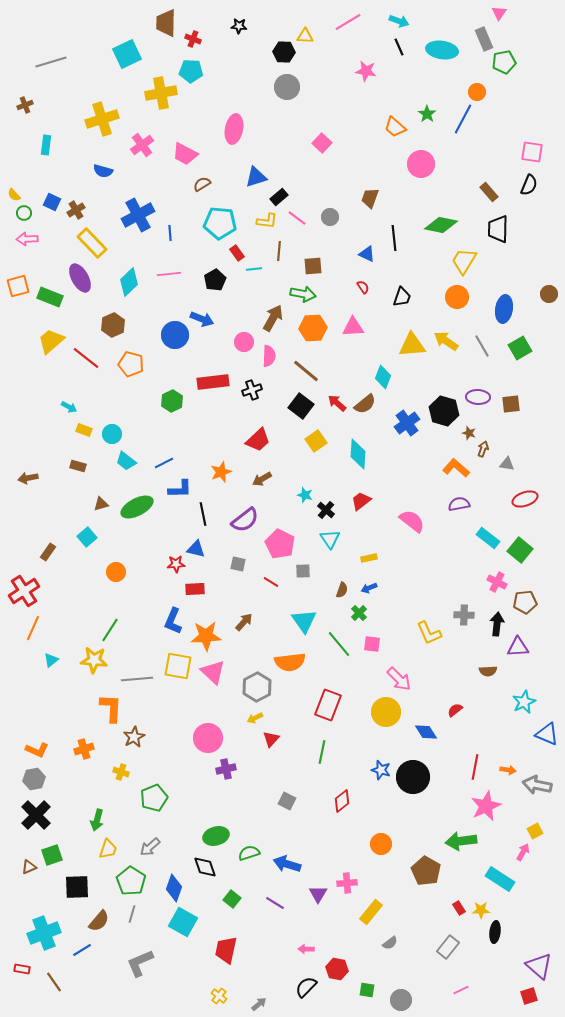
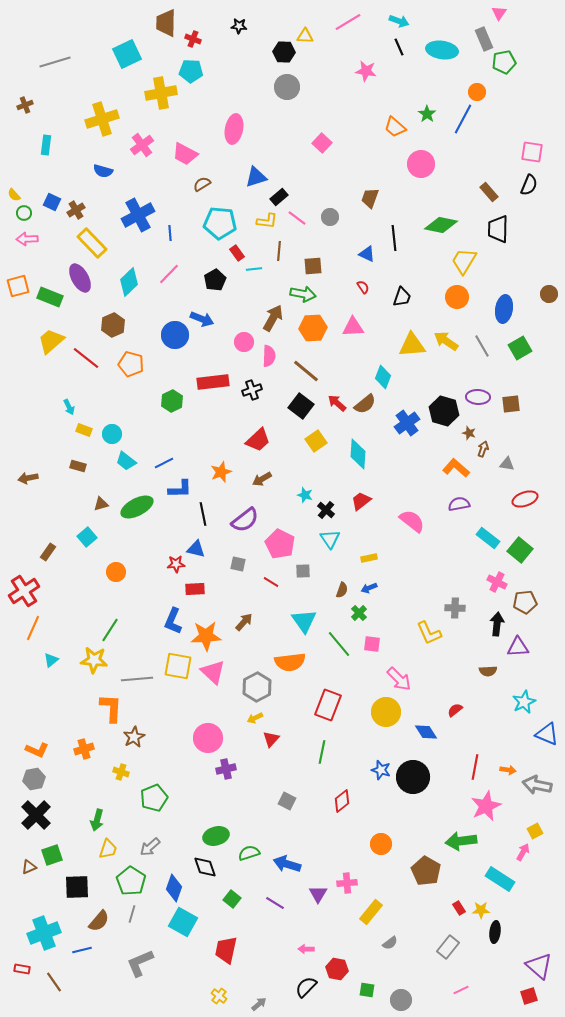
gray line at (51, 62): moved 4 px right
pink line at (169, 274): rotated 40 degrees counterclockwise
cyan arrow at (69, 407): rotated 35 degrees clockwise
gray cross at (464, 615): moved 9 px left, 7 px up
blue line at (82, 950): rotated 18 degrees clockwise
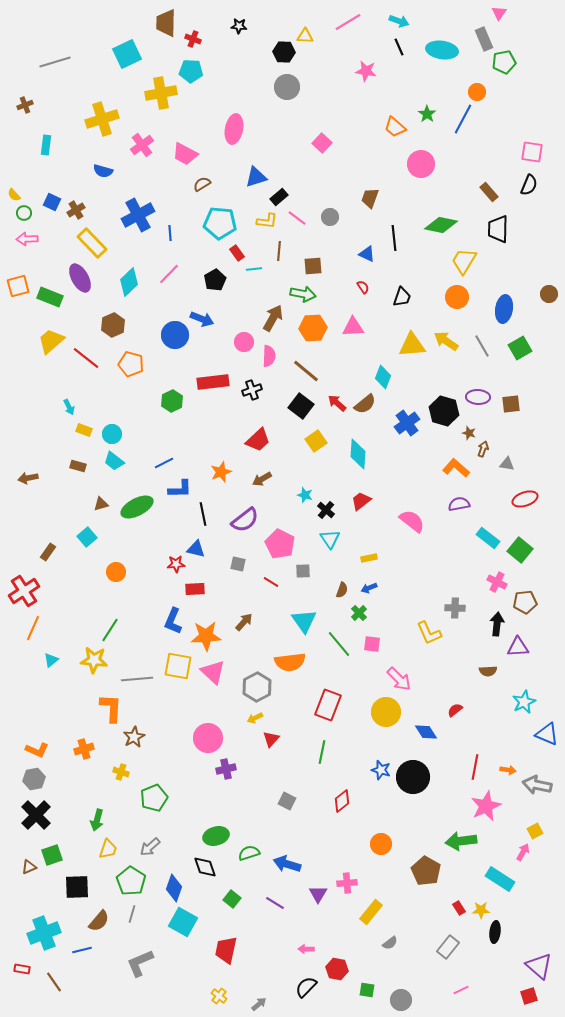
cyan trapezoid at (126, 461): moved 12 px left
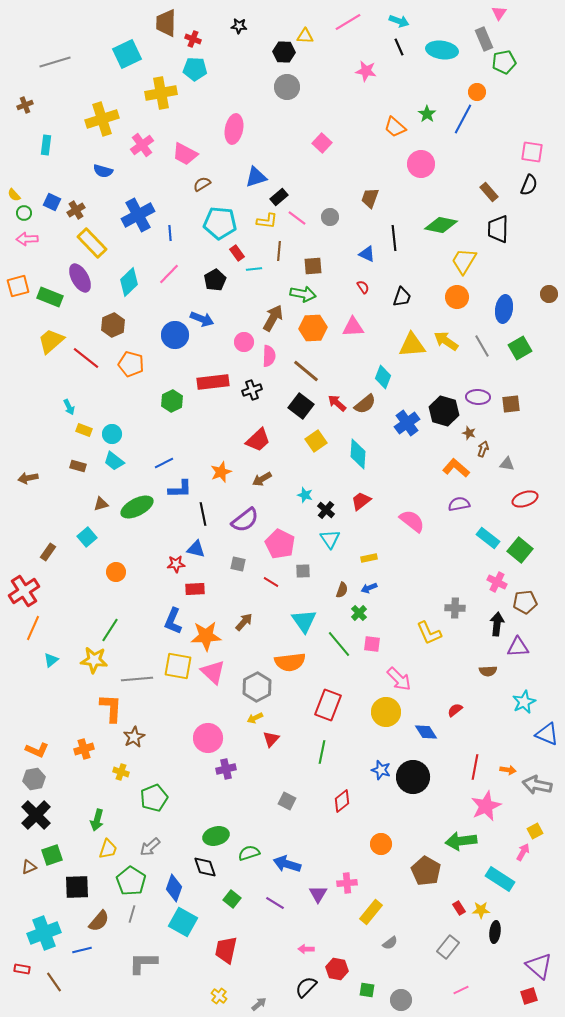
cyan pentagon at (191, 71): moved 4 px right, 2 px up
gray L-shape at (140, 963): moved 3 px right; rotated 24 degrees clockwise
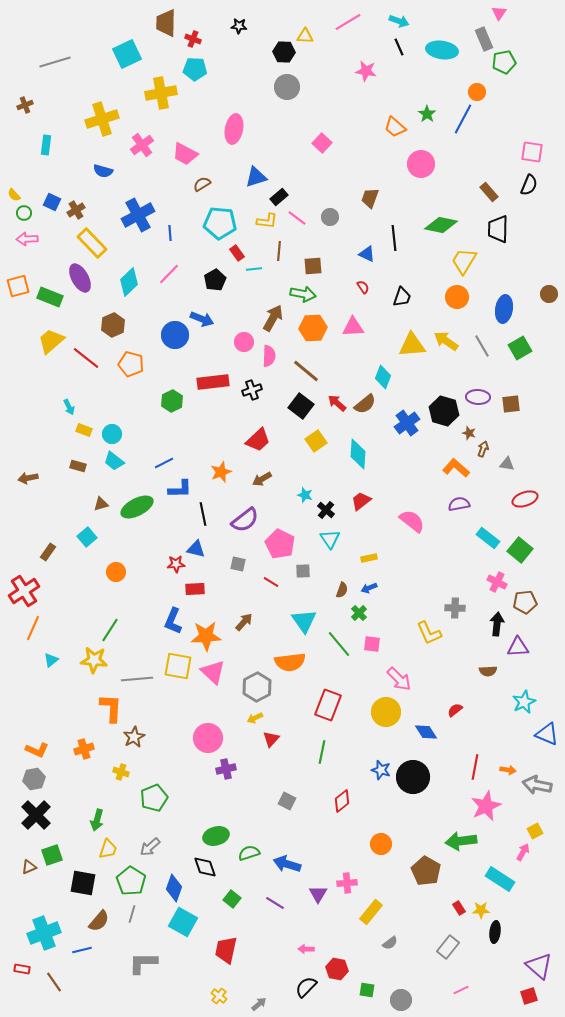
black square at (77, 887): moved 6 px right, 4 px up; rotated 12 degrees clockwise
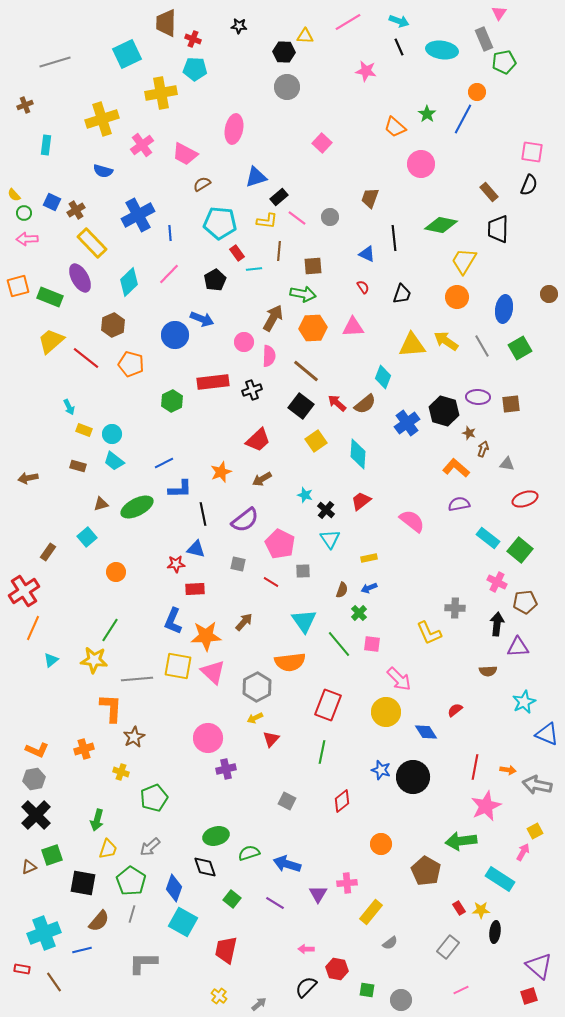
black trapezoid at (402, 297): moved 3 px up
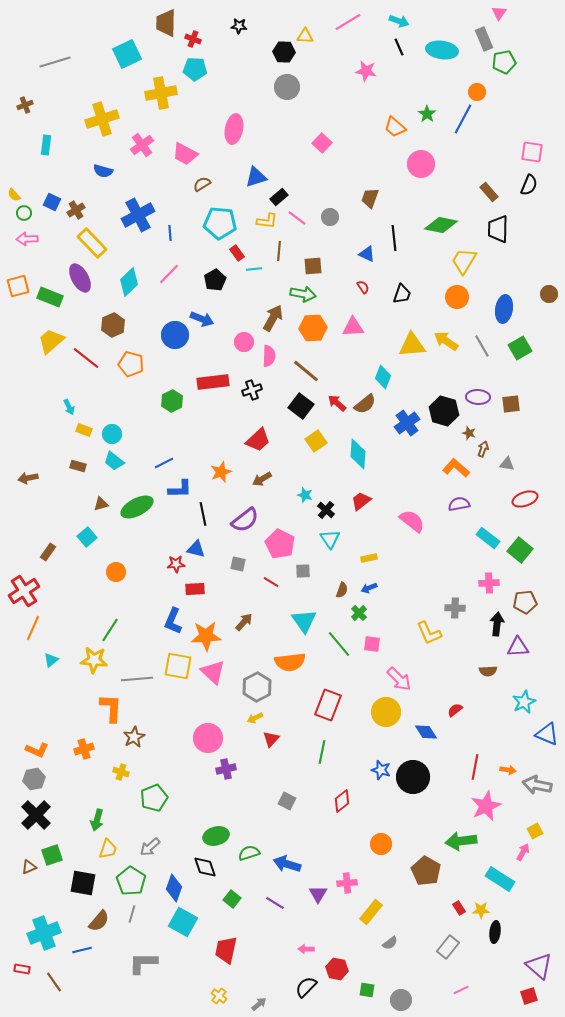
pink cross at (497, 582): moved 8 px left, 1 px down; rotated 30 degrees counterclockwise
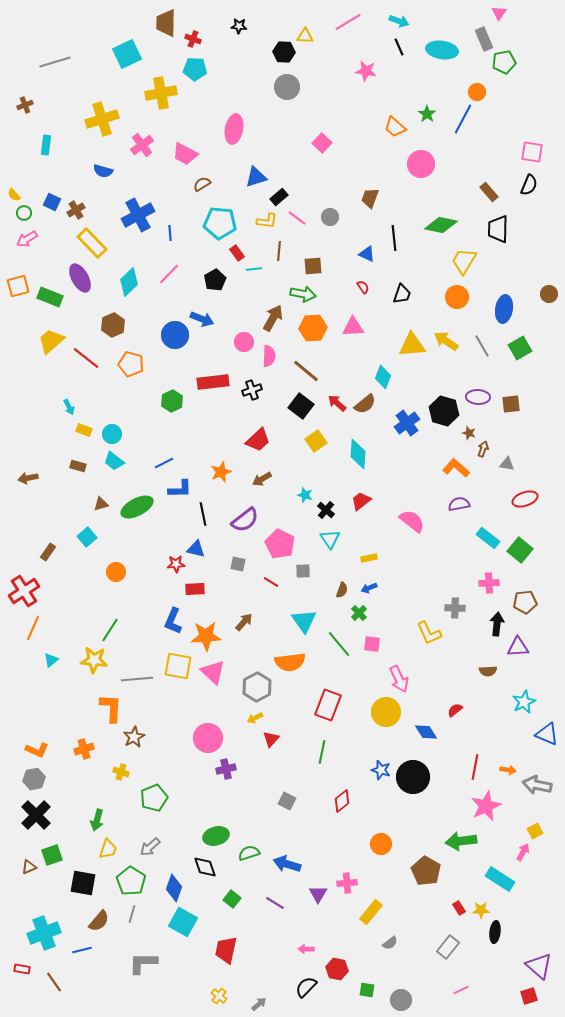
pink arrow at (27, 239): rotated 30 degrees counterclockwise
pink arrow at (399, 679): rotated 20 degrees clockwise
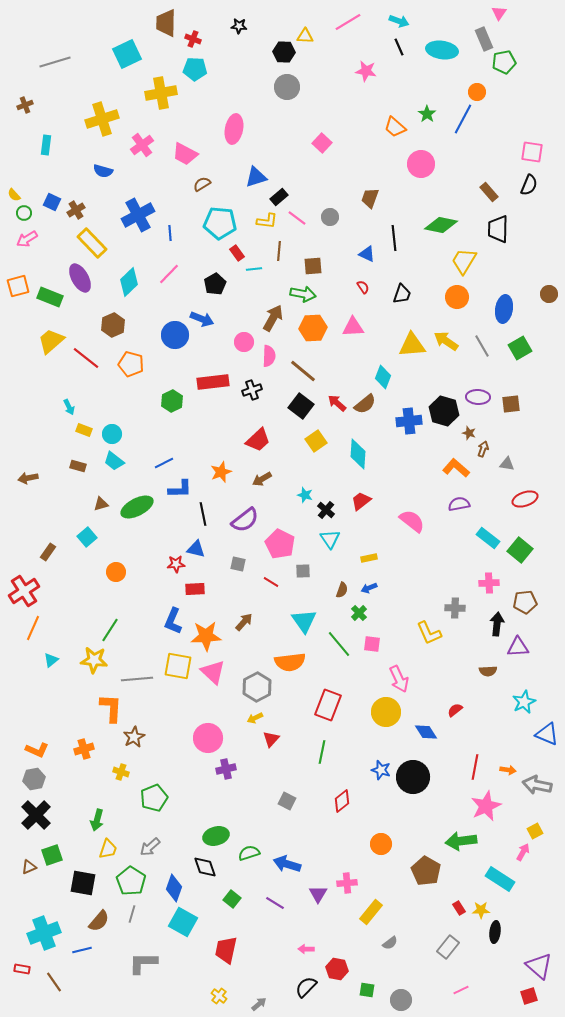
black pentagon at (215, 280): moved 4 px down
brown line at (306, 371): moved 3 px left
blue cross at (407, 423): moved 2 px right, 2 px up; rotated 30 degrees clockwise
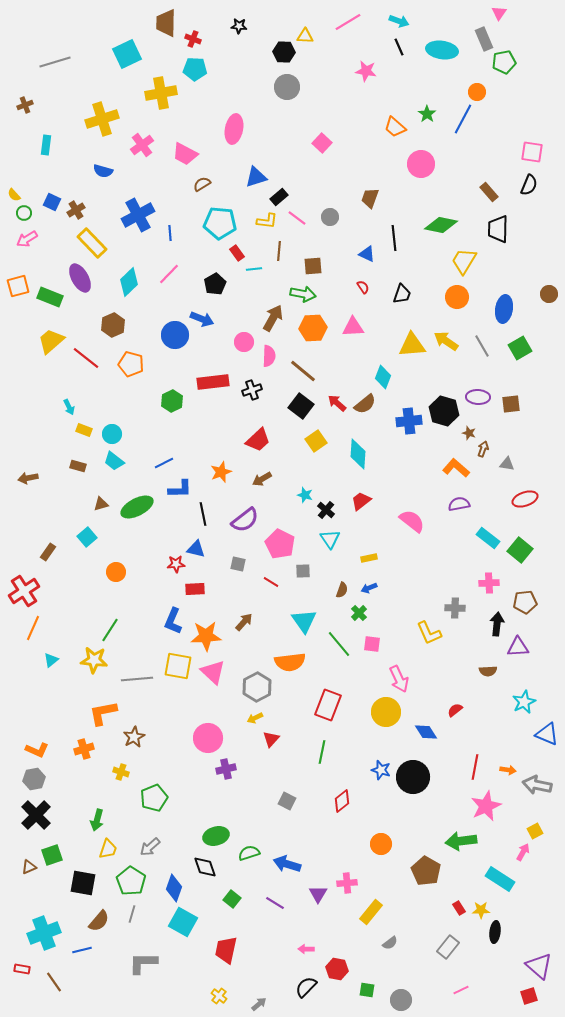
orange L-shape at (111, 708): moved 8 px left, 5 px down; rotated 104 degrees counterclockwise
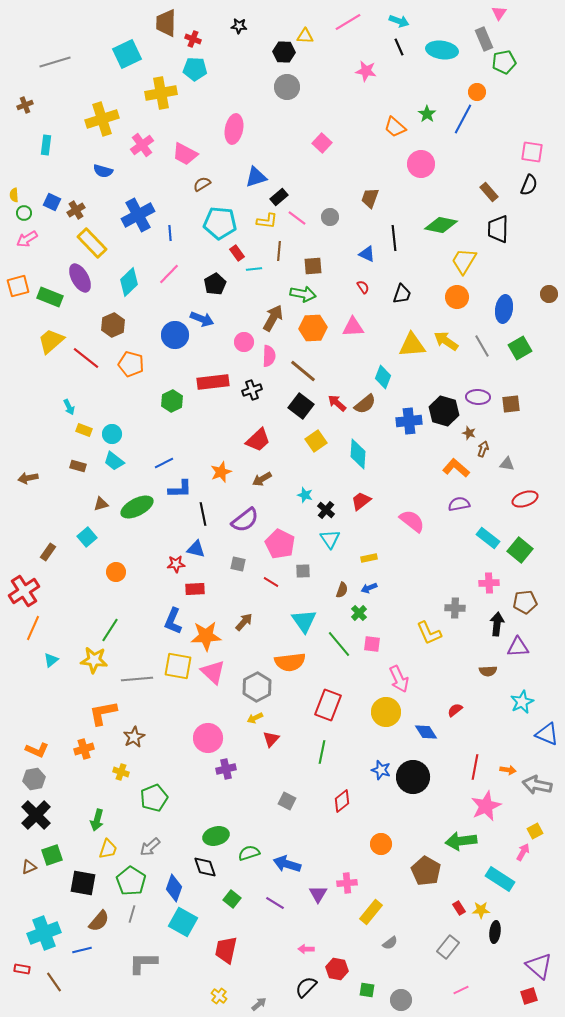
yellow semicircle at (14, 195): rotated 40 degrees clockwise
cyan star at (524, 702): moved 2 px left
